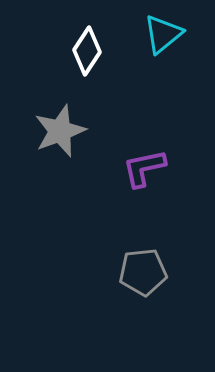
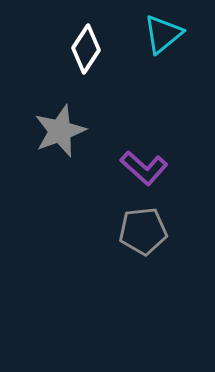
white diamond: moved 1 px left, 2 px up
purple L-shape: rotated 126 degrees counterclockwise
gray pentagon: moved 41 px up
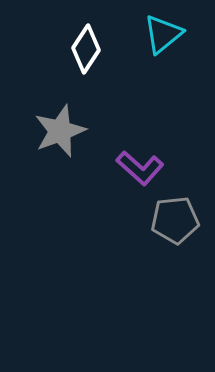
purple L-shape: moved 4 px left
gray pentagon: moved 32 px right, 11 px up
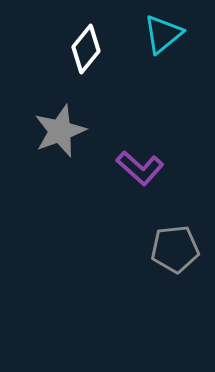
white diamond: rotated 6 degrees clockwise
gray pentagon: moved 29 px down
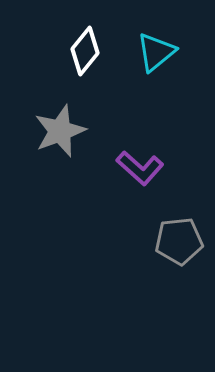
cyan triangle: moved 7 px left, 18 px down
white diamond: moved 1 px left, 2 px down
gray pentagon: moved 4 px right, 8 px up
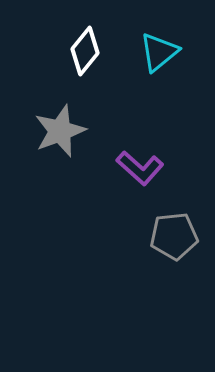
cyan triangle: moved 3 px right
gray pentagon: moved 5 px left, 5 px up
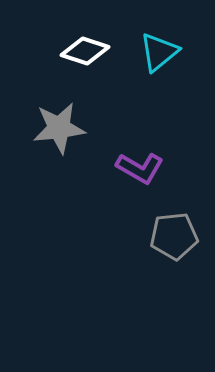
white diamond: rotated 69 degrees clockwise
gray star: moved 1 px left, 3 px up; rotated 14 degrees clockwise
purple L-shape: rotated 12 degrees counterclockwise
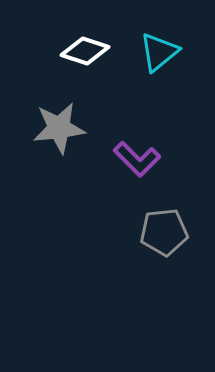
purple L-shape: moved 3 px left, 9 px up; rotated 15 degrees clockwise
gray pentagon: moved 10 px left, 4 px up
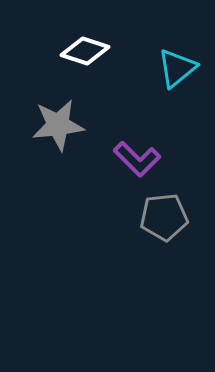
cyan triangle: moved 18 px right, 16 px down
gray star: moved 1 px left, 3 px up
gray pentagon: moved 15 px up
